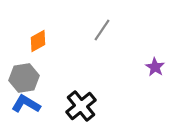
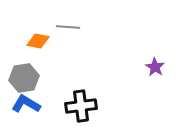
gray line: moved 34 px left, 3 px up; rotated 60 degrees clockwise
orange diamond: rotated 40 degrees clockwise
black cross: rotated 32 degrees clockwise
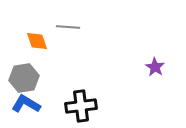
orange diamond: moved 1 px left; rotated 60 degrees clockwise
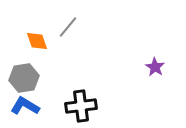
gray line: rotated 55 degrees counterclockwise
blue L-shape: moved 1 px left, 2 px down
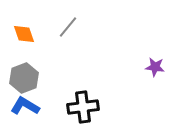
orange diamond: moved 13 px left, 7 px up
purple star: rotated 24 degrees counterclockwise
gray hexagon: rotated 12 degrees counterclockwise
black cross: moved 2 px right, 1 px down
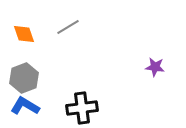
gray line: rotated 20 degrees clockwise
black cross: moved 1 px left, 1 px down
